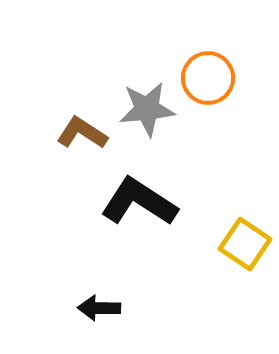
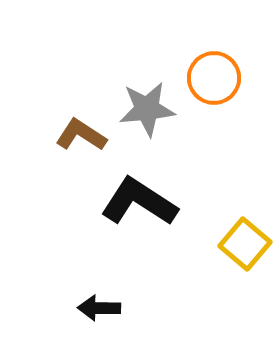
orange circle: moved 6 px right
brown L-shape: moved 1 px left, 2 px down
yellow square: rotated 6 degrees clockwise
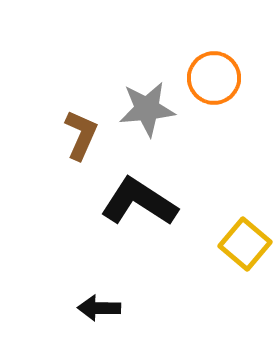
brown L-shape: rotated 81 degrees clockwise
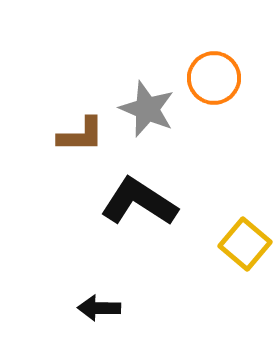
gray star: rotated 28 degrees clockwise
brown L-shape: rotated 66 degrees clockwise
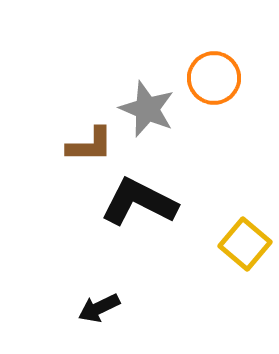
brown L-shape: moved 9 px right, 10 px down
black L-shape: rotated 6 degrees counterclockwise
black arrow: rotated 27 degrees counterclockwise
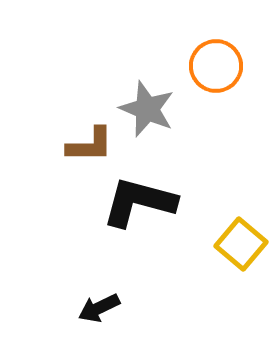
orange circle: moved 2 px right, 12 px up
black L-shape: rotated 12 degrees counterclockwise
yellow square: moved 4 px left
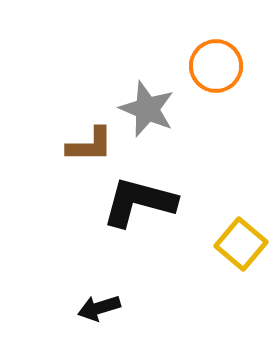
black arrow: rotated 9 degrees clockwise
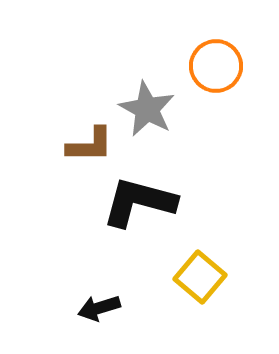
gray star: rotated 6 degrees clockwise
yellow square: moved 41 px left, 33 px down
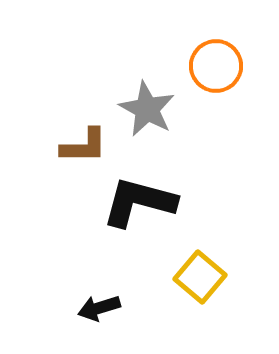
brown L-shape: moved 6 px left, 1 px down
